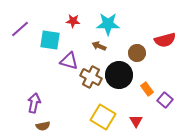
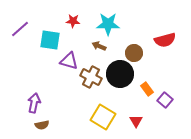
brown circle: moved 3 px left
black circle: moved 1 px right, 1 px up
brown semicircle: moved 1 px left, 1 px up
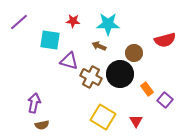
purple line: moved 1 px left, 7 px up
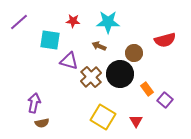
cyan star: moved 2 px up
brown cross: rotated 20 degrees clockwise
brown semicircle: moved 2 px up
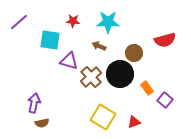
orange rectangle: moved 1 px up
red triangle: moved 2 px left, 1 px down; rotated 40 degrees clockwise
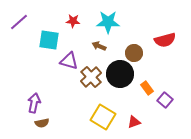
cyan square: moved 1 px left
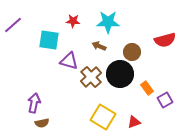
purple line: moved 6 px left, 3 px down
brown circle: moved 2 px left, 1 px up
purple square: rotated 21 degrees clockwise
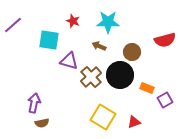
red star: rotated 16 degrees clockwise
black circle: moved 1 px down
orange rectangle: rotated 32 degrees counterclockwise
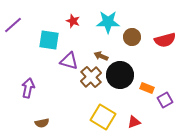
brown arrow: moved 2 px right, 10 px down
brown circle: moved 15 px up
purple arrow: moved 6 px left, 15 px up
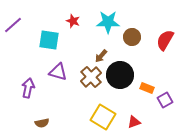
red semicircle: rotated 135 degrees clockwise
brown arrow: rotated 72 degrees counterclockwise
purple triangle: moved 11 px left, 11 px down
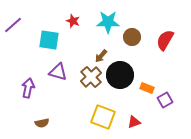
yellow square: rotated 10 degrees counterclockwise
